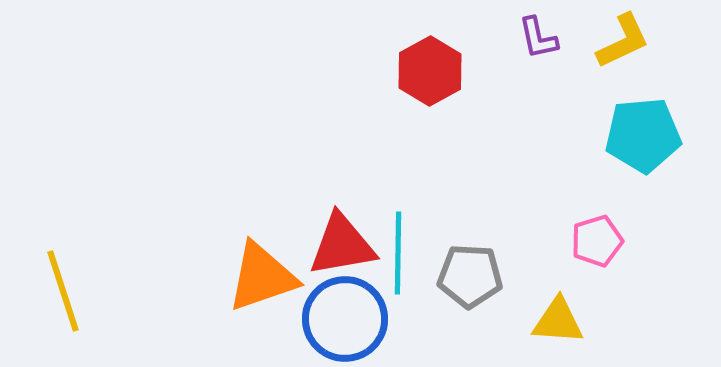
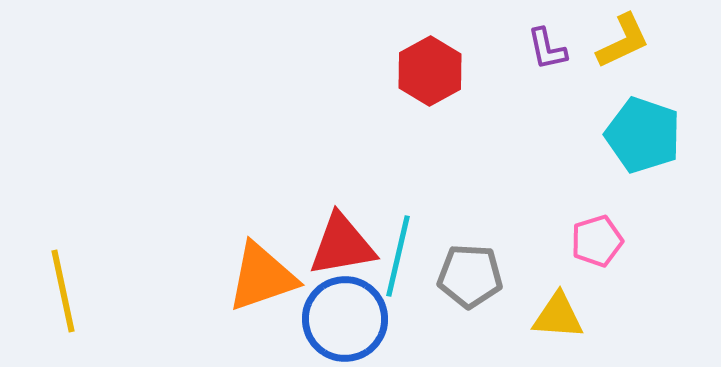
purple L-shape: moved 9 px right, 11 px down
cyan pentagon: rotated 24 degrees clockwise
cyan line: moved 3 px down; rotated 12 degrees clockwise
yellow line: rotated 6 degrees clockwise
yellow triangle: moved 5 px up
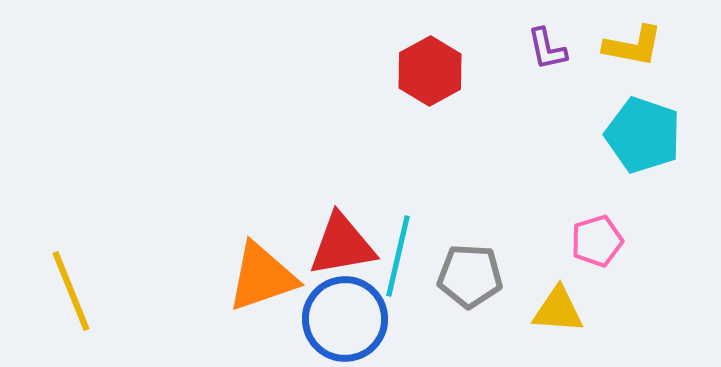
yellow L-shape: moved 10 px right, 5 px down; rotated 36 degrees clockwise
yellow line: moved 8 px right; rotated 10 degrees counterclockwise
yellow triangle: moved 6 px up
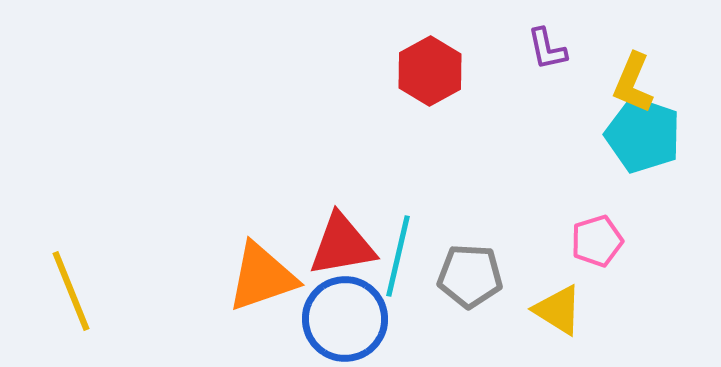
yellow L-shape: moved 37 px down; rotated 102 degrees clockwise
yellow triangle: rotated 28 degrees clockwise
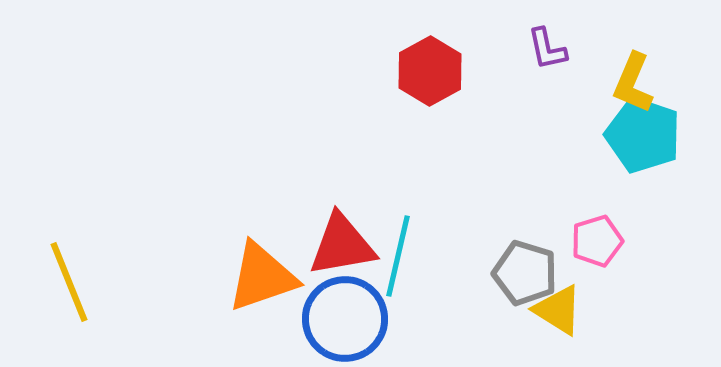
gray pentagon: moved 55 px right, 3 px up; rotated 14 degrees clockwise
yellow line: moved 2 px left, 9 px up
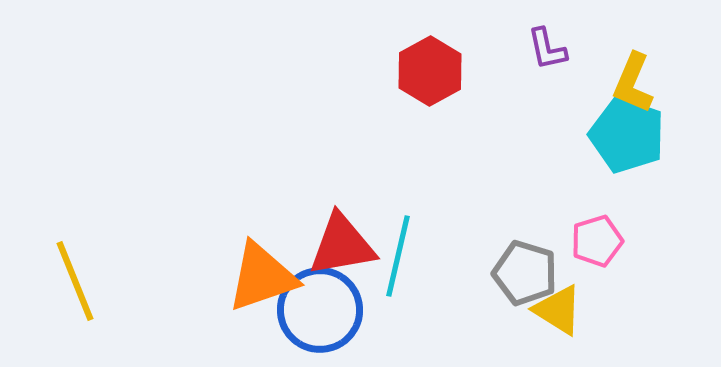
cyan pentagon: moved 16 px left
yellow line: moved 6 px right, 1 px up
blue circle: moved 25 px left, 9 px up
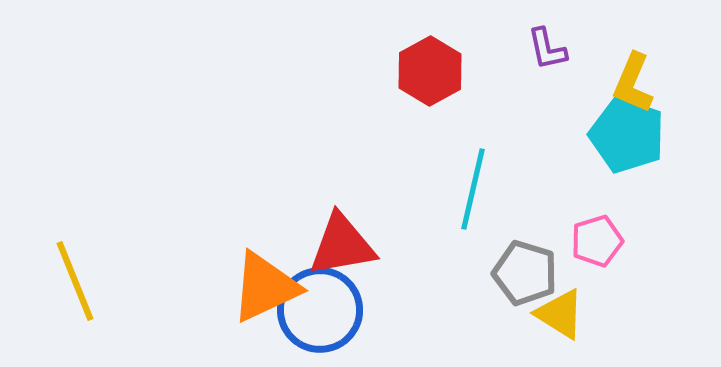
cyan line: moved 75 px right, 67 px up
orange triangle: moved 3 px right, 10 px down; rotated 6 degrees counterclockwise
yellow triangle: moved 2 px right, 4 px down
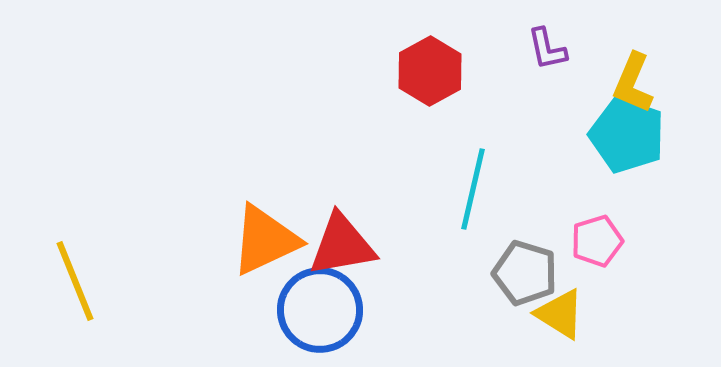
orange triangle: moved 47 px up
